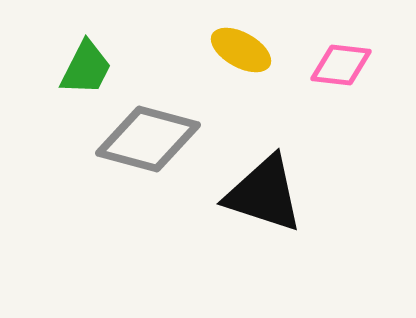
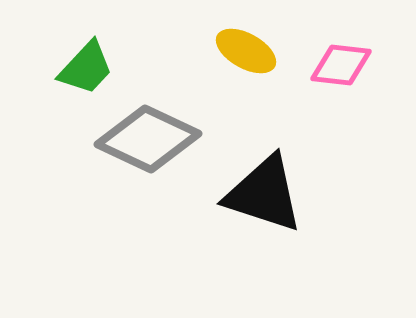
yellow ellipse: moved 5 px right, 1 px down
green trapezoid: rotated 16 degrees clockwise
gray diamond: rotated 10 degrees clockwise
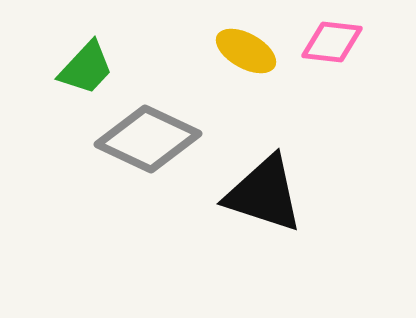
pink diamond: moved 9 px left, 23 px up
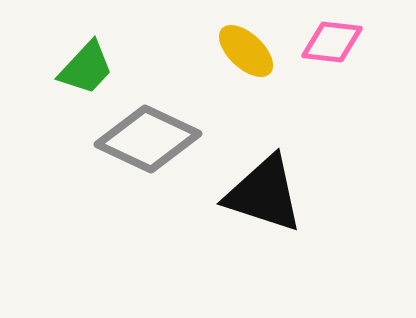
yellow ellipse: rotated 14 degrees clockwise
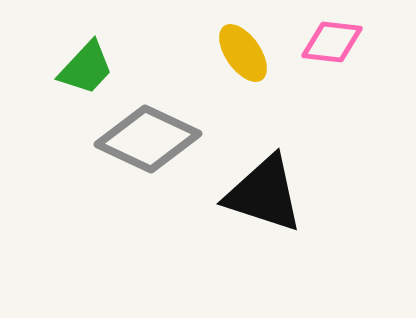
yellow ellipse: moved 3 px left, 2 px down; rotated 12 degrees clockwise
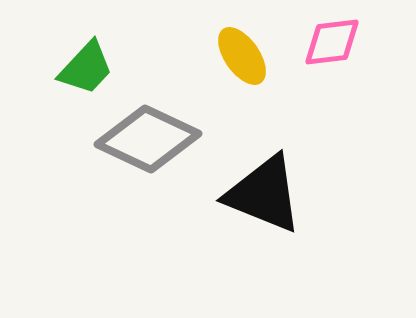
pink diamond: rotated 14 degrees counterclockwise
yellow ellipse: moved 1 px left, 3 px down
black triangle: rotated 4 degrees clockwise
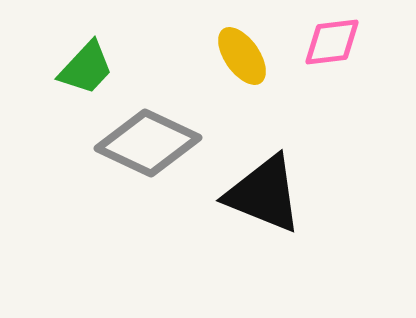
gray diamond: moved 4 px down
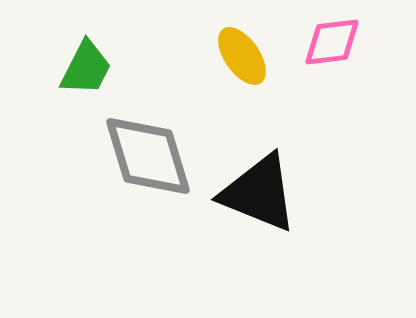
green trapezoid: rotated 16 degrees counterclockwise
gray diamond: moved 13 px down; rotated 48 degrees clockwise
black triangle: moved 5 px left, 1 px up
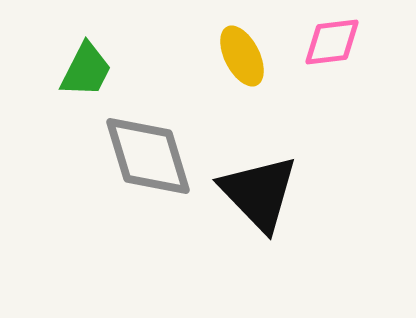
yellow ellipse: rotated 8 degrees clockwise
green trapezoid: moved 2 px down
black triangle: rotated 24 degrees clockwise
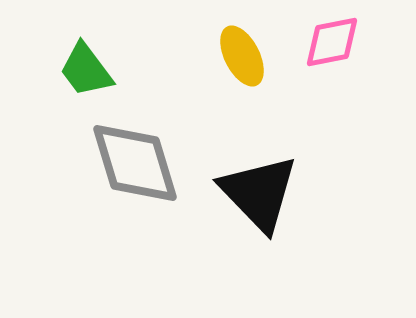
pink diamond: rotated 4 degrees counterclockwise
green trapezoid: rotated 116 degrees clockwise
gray diamond: moved 13 px left, 7 px down
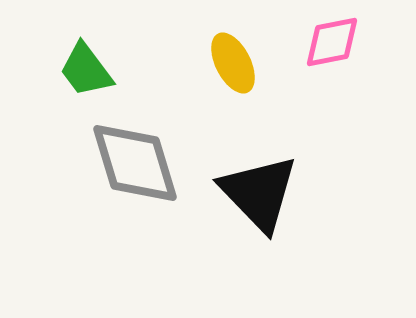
yellow ellipse: moved 9 px left, 7 px down
